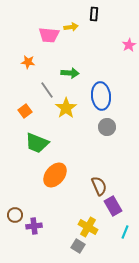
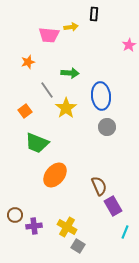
orange star: rotated 24 degrees counterclockwise
yellow cross: moved 21 px left
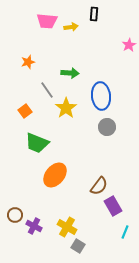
pink trapezoid: moved 2 px left, 14 px up
brown semicircle: rotated 60 degrees clockwise
purple cross: rotated 35 degrees clockwise
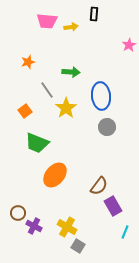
green arrow: moved 1 px right, 1 px up
brown circle: moved 3 px right, 2 px up
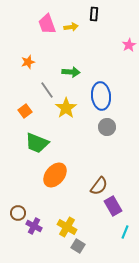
pink trapezoid: moved 3 px down; rotated 65 degrees clockwise
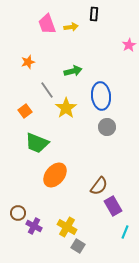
green arrow: moved 2 px right, 1 px up; rotated 18 degrees counterclockwise
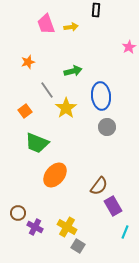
black rectangle: moved 2 px right, 4 px up
pink trapezoid: moved 1 px left
pink star: moved 2 px down
purple cross: moved 1 px right, 1 px down
